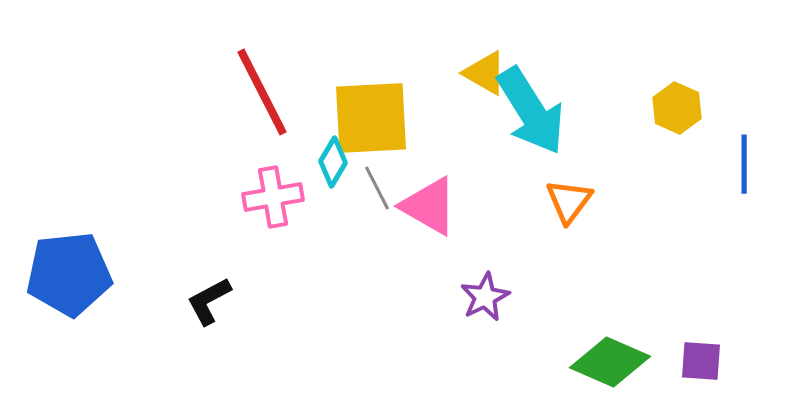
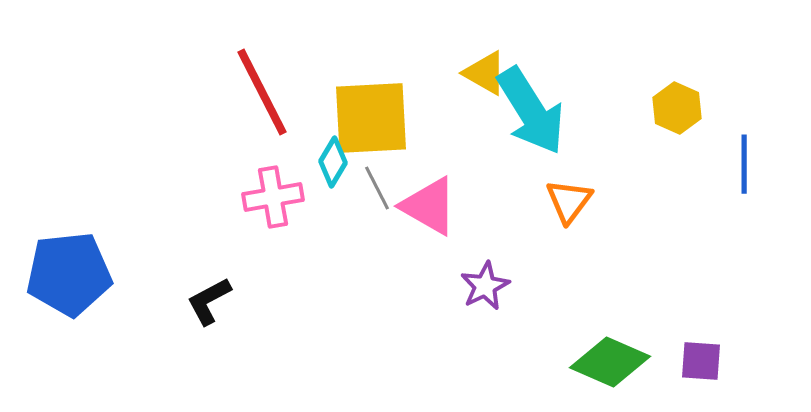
purple star: moved 11 px up
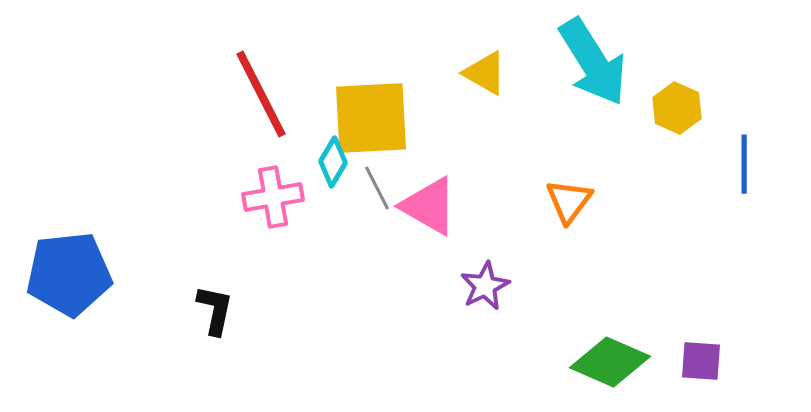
red line: moved 1 px left, 2 px down
cyan arrow: moved 62 px right, 49 px up
black L-shape: moved 6 px right, 9 px down; rotated 130 degrees clockwise
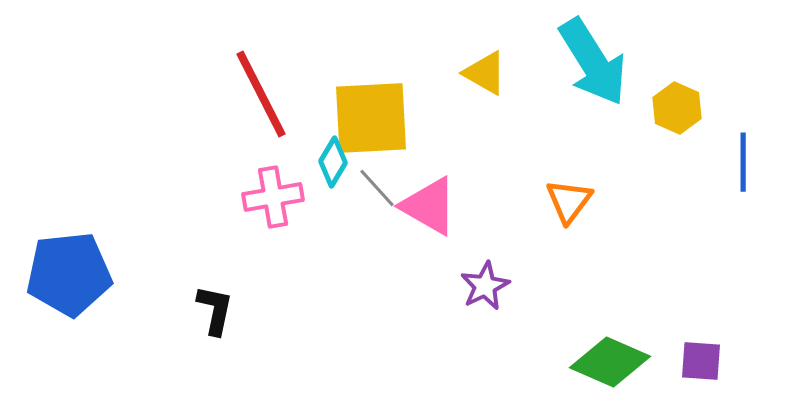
blue line: moved 1 px left, 2 px up
gray line: rotated 15 degrees counterclockwise
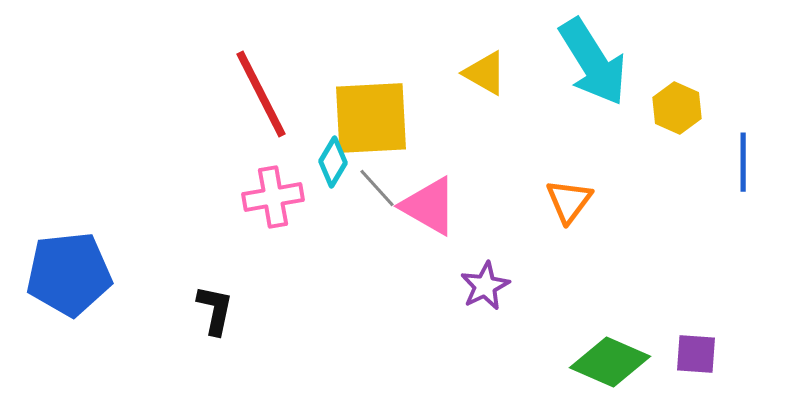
purple square: moved 5 px left, 7 px up
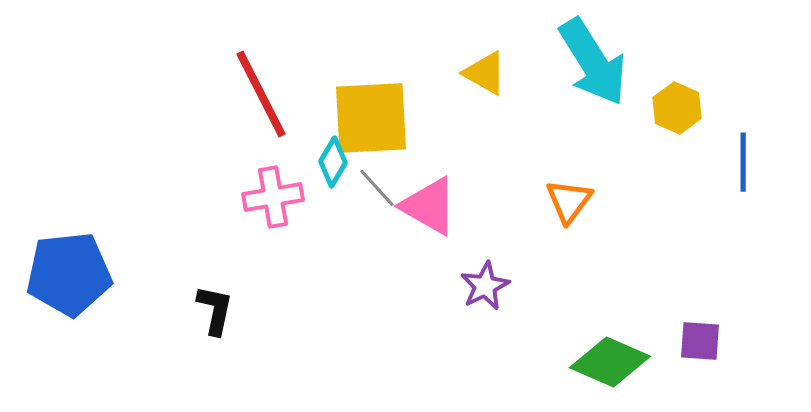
purple square: moved 4 px right, 13 px up
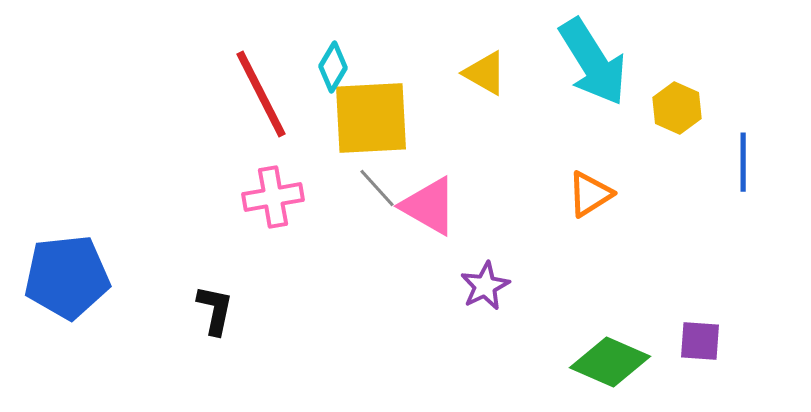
cyan diamond: moved 95 px up
orange triangle: moved 21 px right, 7 px up; rotated 21 degrees clockwise
blue pentagon: moved 2 px left, 3 px down
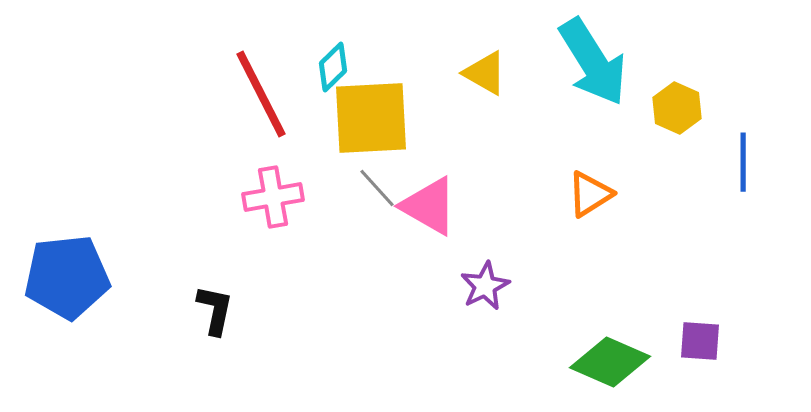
cyan diamond: rotated 15 degrees clockwise
